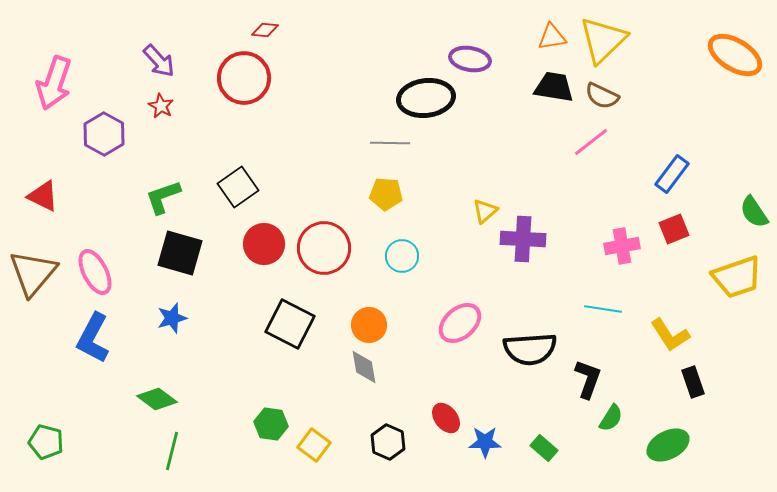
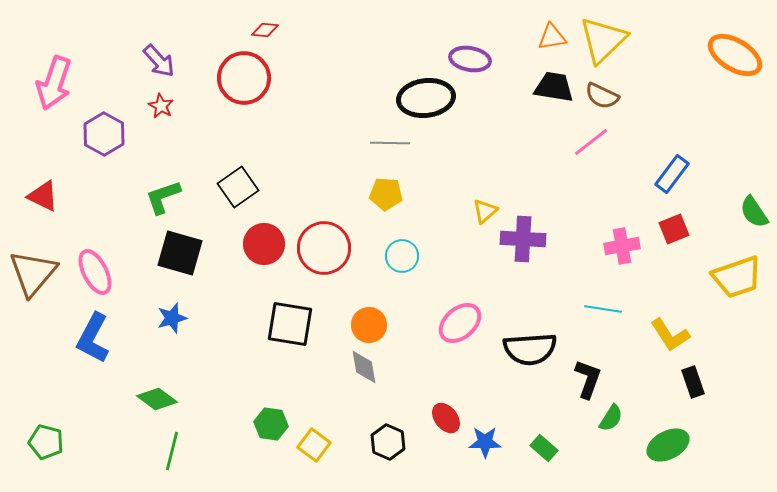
black square at (290, 324): rotated 18 degrees counterclockwise
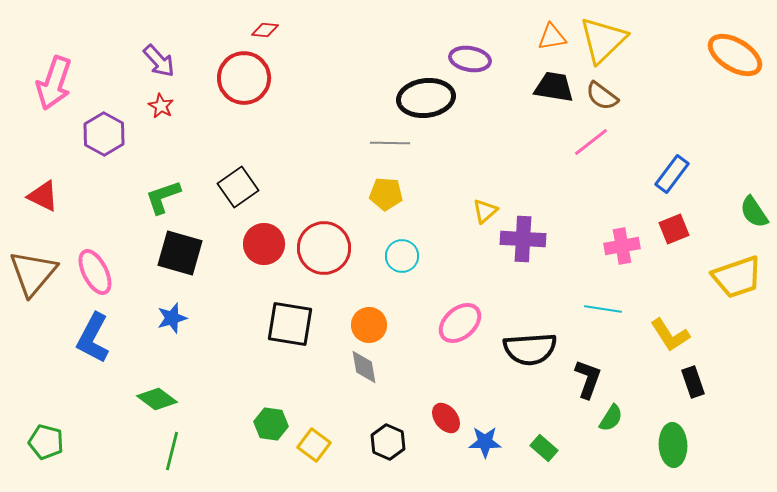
brown semicircle at (602, 96): rotated 12 degrees clockwise
green ellipse at (668, 445): moved 5 px right; rotated 66 degrees counterclockwise
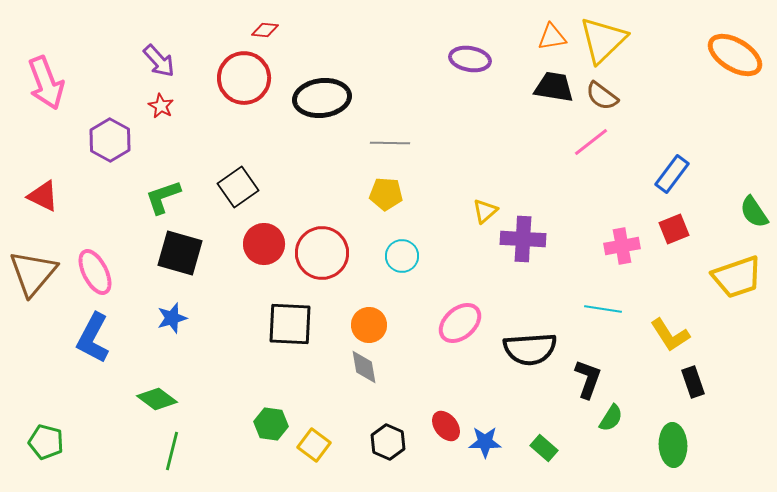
pink arrow at (54, 83): moved 8 px left; rotated 40 degrees counterclockwise
black ellipse at (426, 98): moved 104 px left
purple hexagon at (104, 134): moved 6 px right, 6 px down
red circle at (324, 248): moved 2 px left, 5 px down
black square at (290, 324): rotated 6 degrees counterclockwise
red ellipse at (446, 418): moved 8 px down
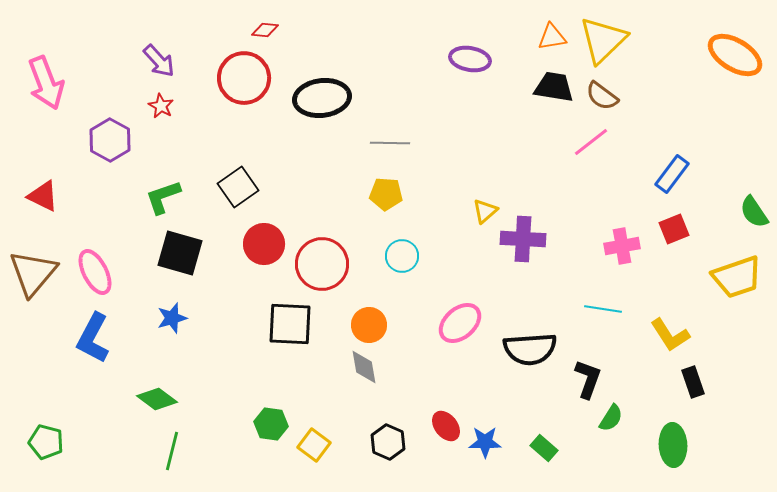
red circle at (322, 253): moved 11 px down
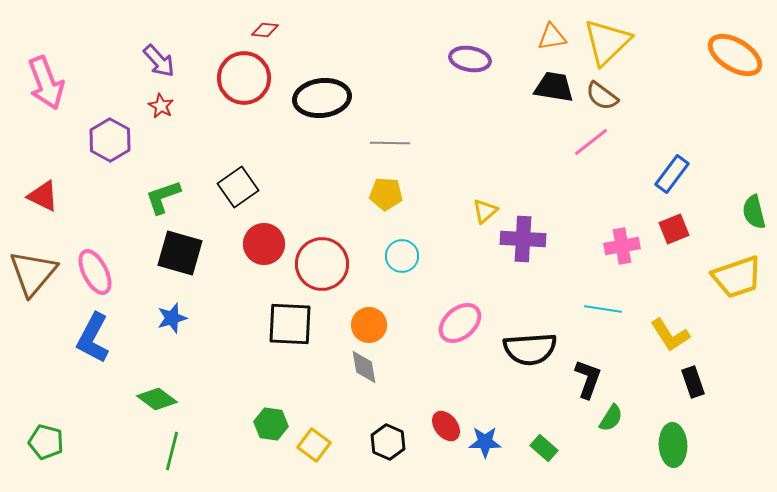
yellow triangle at (603, 40): moved 4 px right, 2 px down
green semicircle at (754, 212): rotated 20 degrees clockwise
